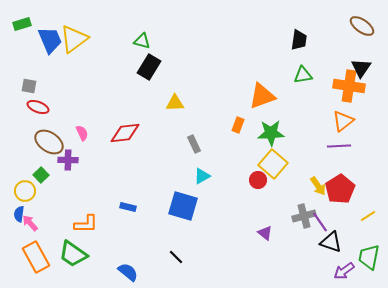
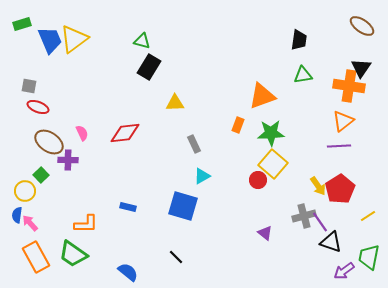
blue semicircle at (19, 214): moved 2 px left, 1 px down
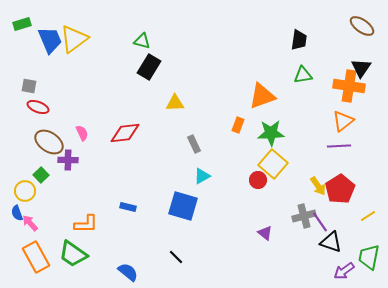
blue semicircle at (17, 215): moved 2 px up; rotated 28 degrees counterclockwise
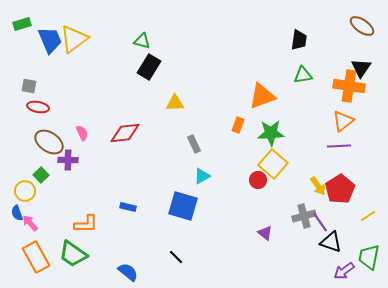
red ellipse at (38, 107): rotated 10 degrees counterclockwise
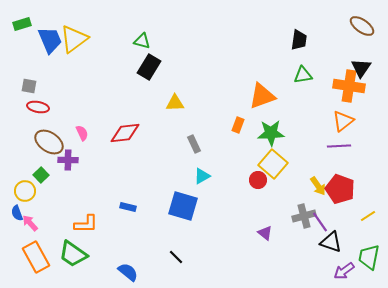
red pentagon at (340, 189): rotated 20 degrees counterclockwise
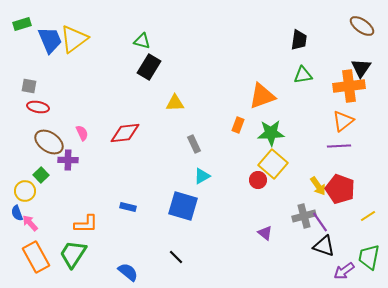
orange cross at (349, 86): rotated 16 degrees counterclockwise
black triangle at (331, 242): moved 7 px left, 4 px down
green trapezoid at (73, 254): rotated 88 degrees clockwise
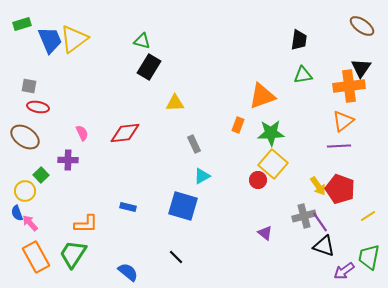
brown ellipse at (49, 142): moved 24 px left, 5 px up
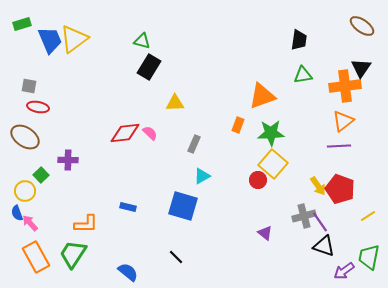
orange cross at (349, 86): moved 4 px left
pink semicircle at (82, 133): moved 68 px right; rotated 21 degrees counterclockwise
gray rectangle at (194, 144): rotated 48 degrees clockwise
